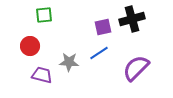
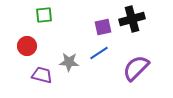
red circle: moved 3 px left
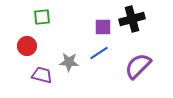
green square: moved 2 px left, 2 px down
purple square: rotated 12 degrees clockwise
purple semicircle: moved 2 px right, 2 px up
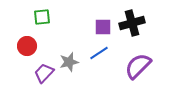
black cross: moved 4 px down
gray star: rotated 18 degrees counterclockwise
purple trapezoid: moved 2 px right, 2 px up; rotated 60 degrees counterclockwise
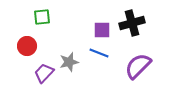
purple square: moved 1 px left, 3 px down
blue line: rotated 54 degrees clockwise
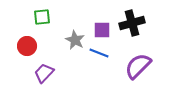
gray star: moved 6 px right, 22 px up; rotated 30 degrees counterclockwise
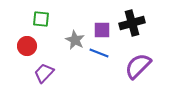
green square: moved 1 px left, 2 px down; rotated 12 degrees clockwise
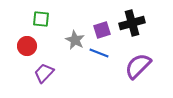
purple square: rotated 18 degrees counterclockwise
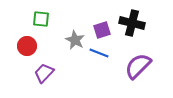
black cross: rotated 30 degrees clockwise
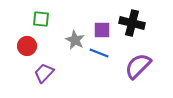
purple square: rotated 18 degrees clockwise
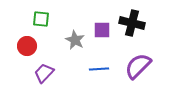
blue line: moved 16 px down; rotated 24 degrees counterclockwise
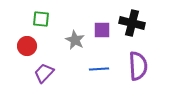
purple semicircle: rotated 132 degrees clockwise
